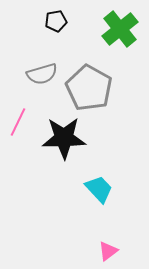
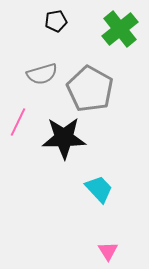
gray pentagon: moved 1 px right, 1 px down
pink triangle: rotated 25 degrees counterclockwise
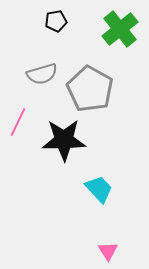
black star: moved 2 px down
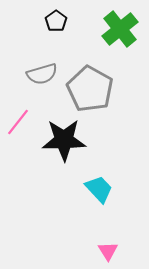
black pentagon: rotated 25 degrees counterclockwise
pink line: rotated 12 degrees clockwise
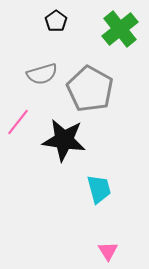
black star: rotated 9 degrees clockwise
cyan trapezoid: rotated 28 degrees clockwise
